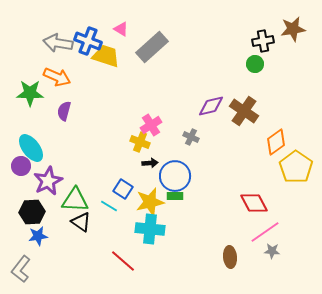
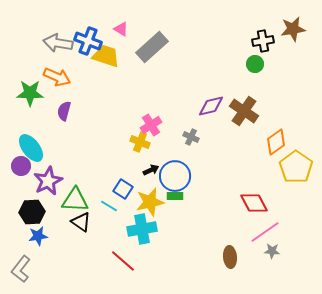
black arrow: moved 1 px right, 7 px down; rotated 21 degrees counterclockwise
cyan cross: moved 8 px left; rotated 16 degrees counterclockwise
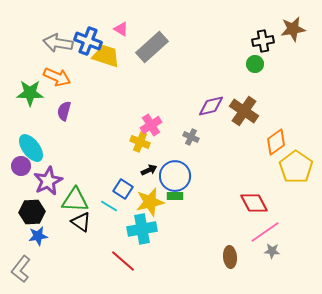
black arrow: moved 2 px left
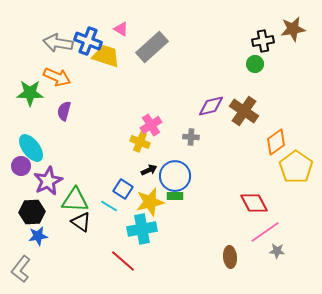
gray cross: rotated 21 degrees counterclockwise
gray star: moved 5 px right
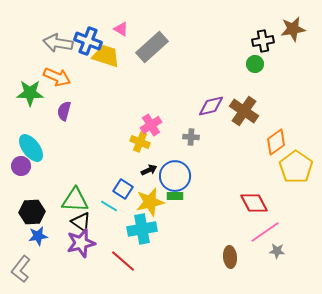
purple star: moved 33 px right, 62 px down; rotated 12 degrees clockwise
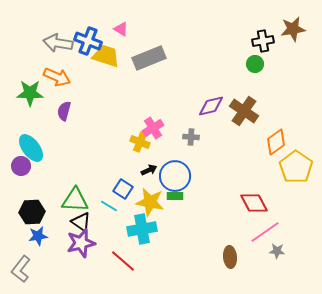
gray rectangle: moved 3 px left, 11 px down; rotated 20 degrees clockwise
pink cross: moved 2 px right, 3 px down
yellow star: rotated 24 degrees clockwise
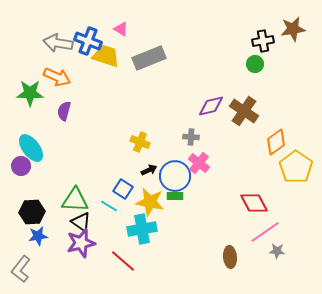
pink cross: moved 46 px right, 35 px down; rotated 20 degrees counterclockwise
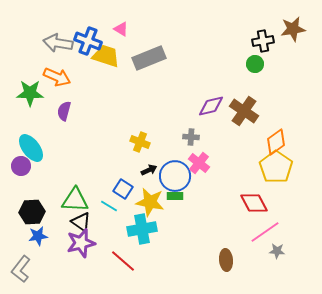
yellow pentagon: moved 20 px left
brown ellipse: moved 4 px left, 3 px down
